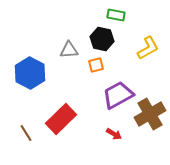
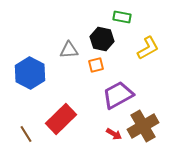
green rectangle: moved 6 px right, 2 px down
brown cross: moved 7 px left, 12 px down
brown line: moved 1 px down
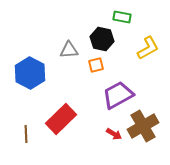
brown line: rotated 30 degrees clockwise
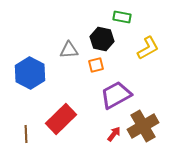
purple trapezoid: moved 2 px left
red arrow: rotated 84 degrees counterclockwise
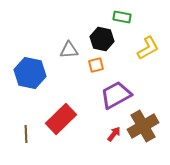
blue hexagon: rotated 16 degrees counterclockwise
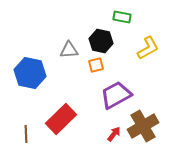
black hexagon: moved 1 px left, 2 px down
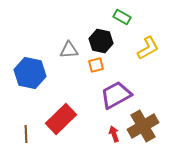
green rectangle: rotated 18 degrees clockwise
red arrow: rotated 56 degrees counterclockwise
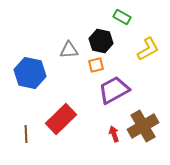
yellow L-shape: moved 1 px down
purple trapezoid: moved 2 px left, 5 px up
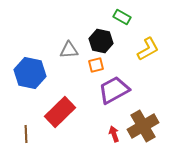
red rectangle: moved 1 px left, 7 px up
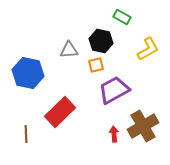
blue hexagon: moved 2 px left
red arrow: rotated 14 degrees clockwise
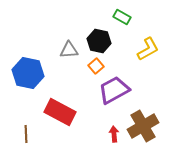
black hexagon: moved 2 px left
orange square: moved 1 px down; rotated 28 degrees counterclockwise
red rectangle: rotated 72 degrees clockwise
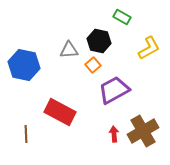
yellow L-shape: moved 1 px right, 1 px up
orange square: moved 3 px left, 1 px up
blue hexagon: moved 4 px left, 8 px up
brown cross: moved 5 px down
